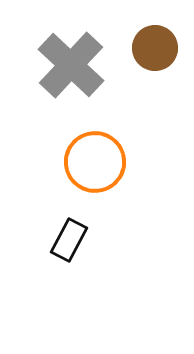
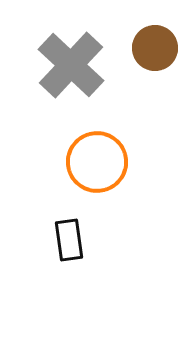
orange circle: moved 2 px right
black rectangle: rotated 36 degrees counterclockwise
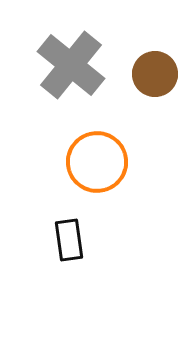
brown circle: moved 26 px down
gray cross: rotated 4 degrees counterclockwise
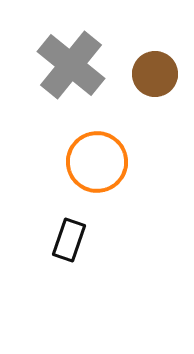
black rectangle: rotated 27 degrees clockwise
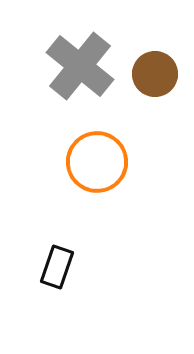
gray cross: moved 9 px right, 1 px down
black rectangle: moved 12 px left, 27 px down
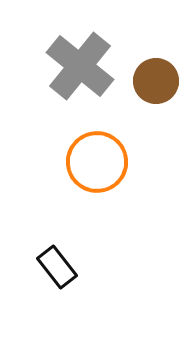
brown circle: moved 1 px right, 7 px down
black rectangle: rotated 57 degrees counterclockwise
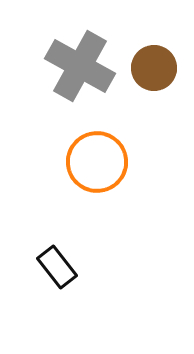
gray cross: rotated 10 degrees counterclockwise
brown circle: moved 2 px left, 13 px up
